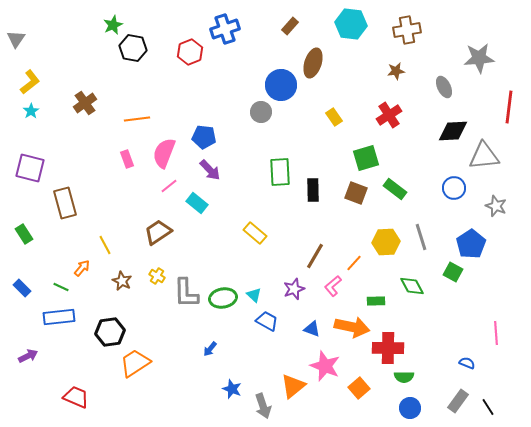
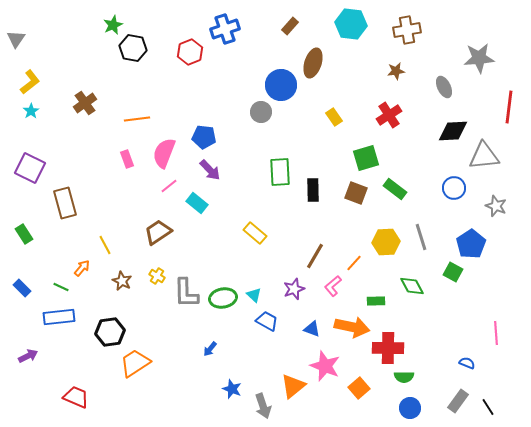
purple square at (30, 168): rotated 12 degrees clockwise
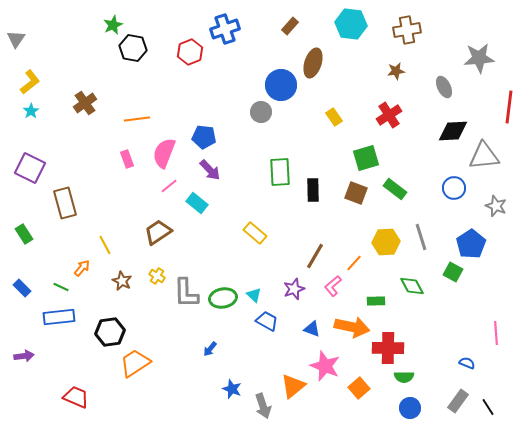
purple arrow at (28, 356): moved 4 px left; rotated 18 degrees clockwise
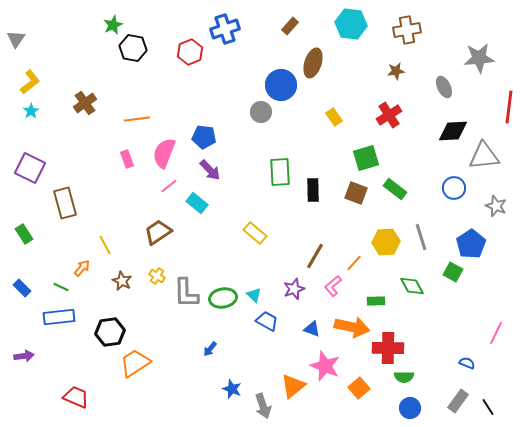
pink line at (496, 333): rotated 30 degrees clockwise
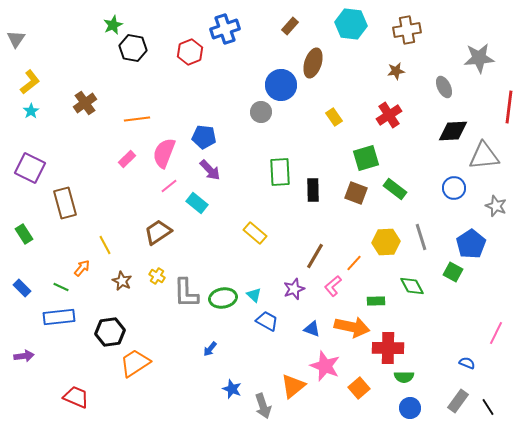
pink rectangle at (127, 159): rotated 66 degrees clockwise
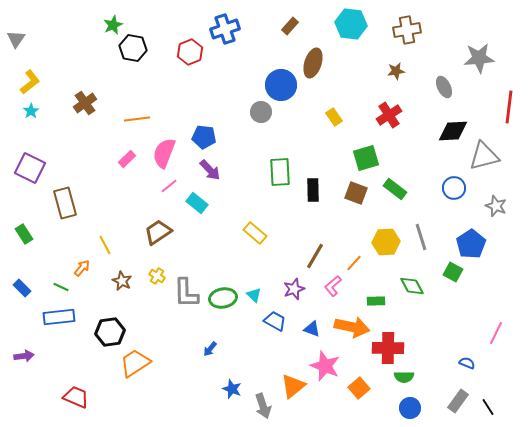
gray triangle at (484, 156): rotated 8 degrees counterclockwise
blue trapezoid at (267, 321): moved 8 px right
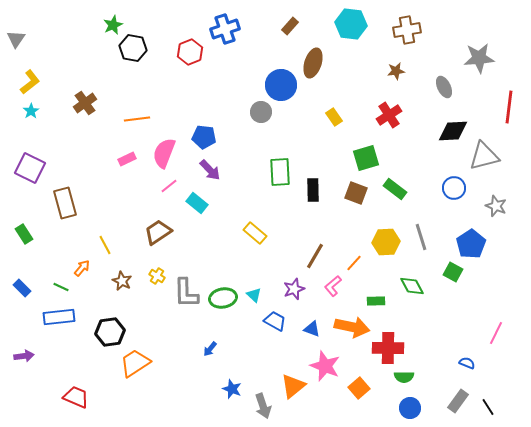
pink rectangle at (127, 159): rotated 18 degrees clockwise
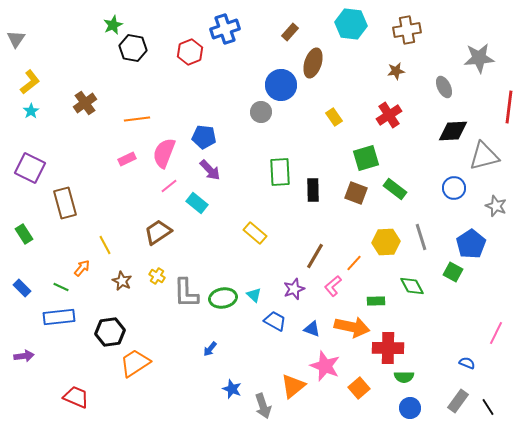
brown rectangle at (290, 26): moved 6 px down
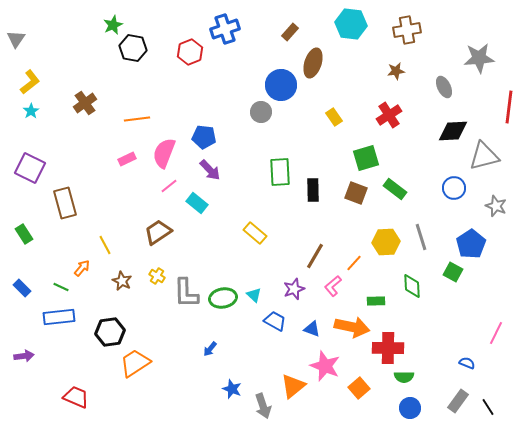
green diamond at (412, 286): rotated 25 degrees clockwise
